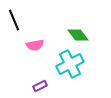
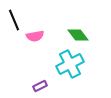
pink semicircle: moved 9 px up
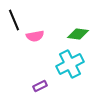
green diamond: moved 1 px up; rotated 45 degrees counterclockwise
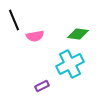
purple rectangle: moved 2 px right
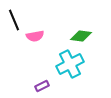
green diamond: moved 3 px right, 2 px down
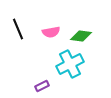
black line: moved 4 px right, 9 px down
pink semicircle: moved 16 px right, 4 px up
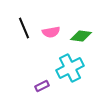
black line: moved 6 px right, 1 px up
cyan cross: moved 4 px down
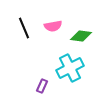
pink semicircle: moved 2 px right, 6 px up
purple rectangle: rotated 40 degrees counterclockwise
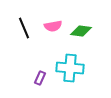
green diamond: moved 5 px up
cyan cross: rotated 32 degrees clockwise
purple rectangle: moved 2 px left, 8 px up
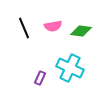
cyan cross: rotated 20 degrees clockwise
